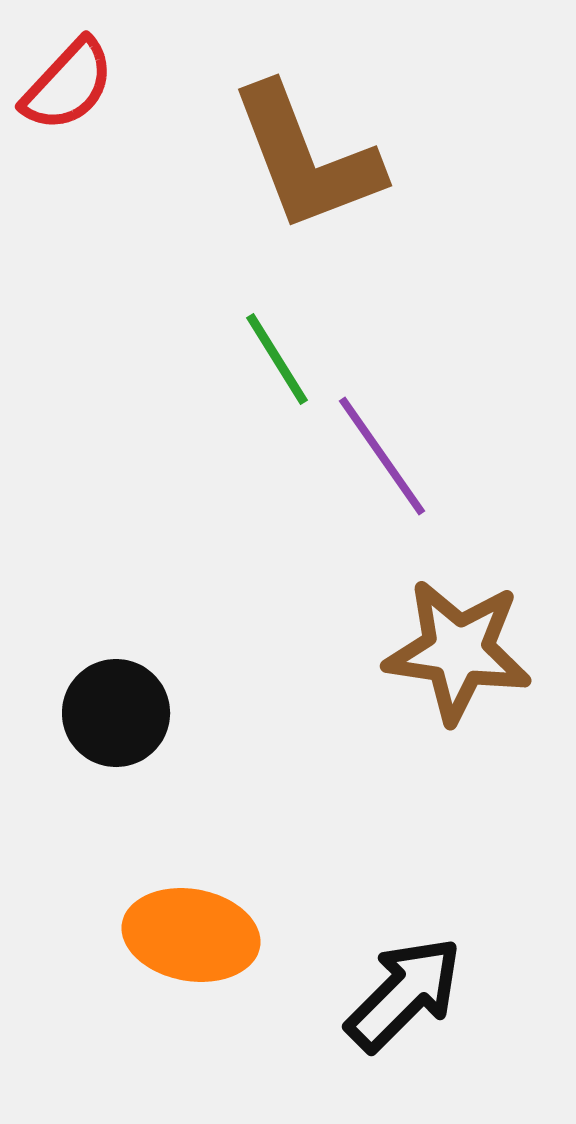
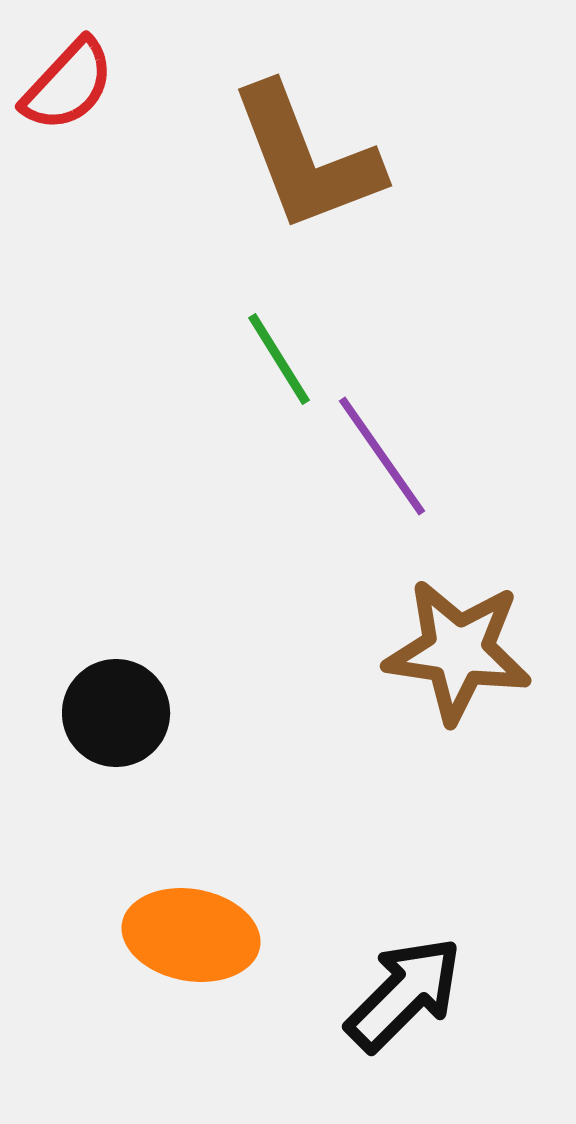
green line: moved 2 px right
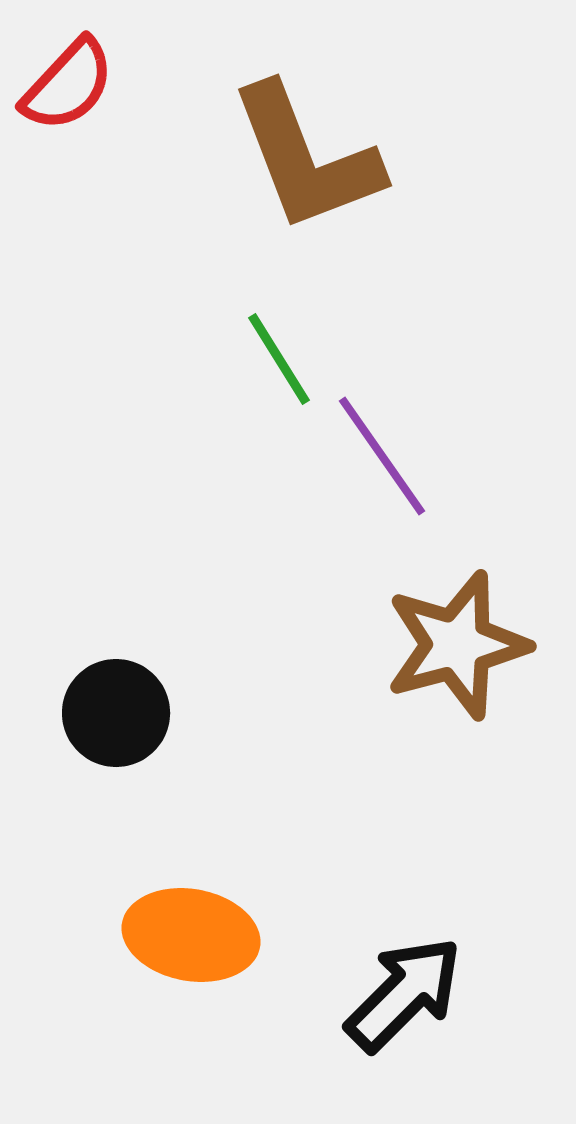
brown star: moved 1 px left, 6 px up; rotated 23 degrees counterclockwise
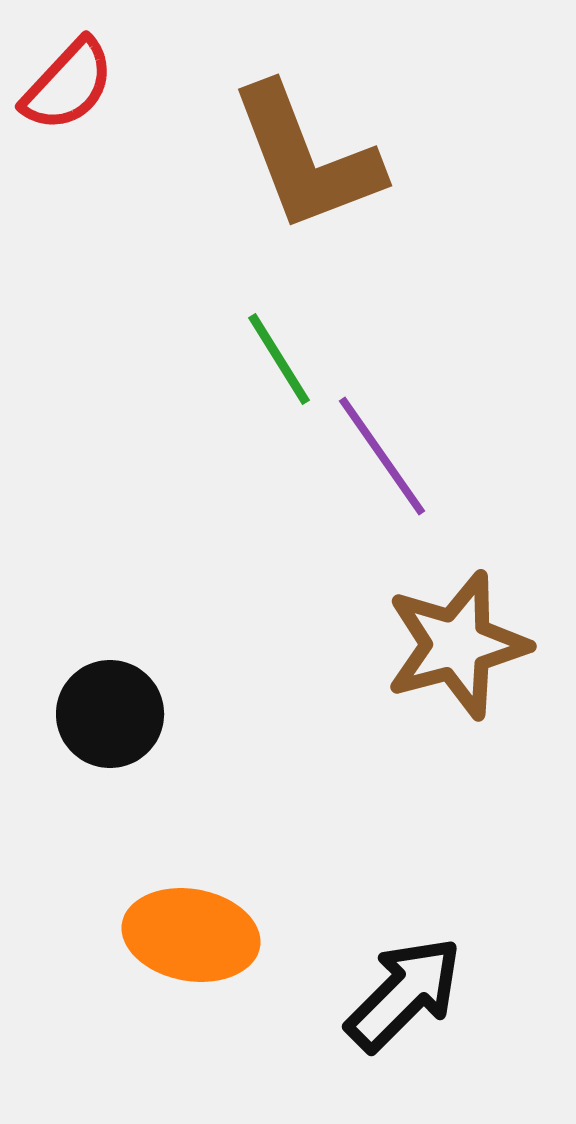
black circle: moved 6 px left, 1 px down
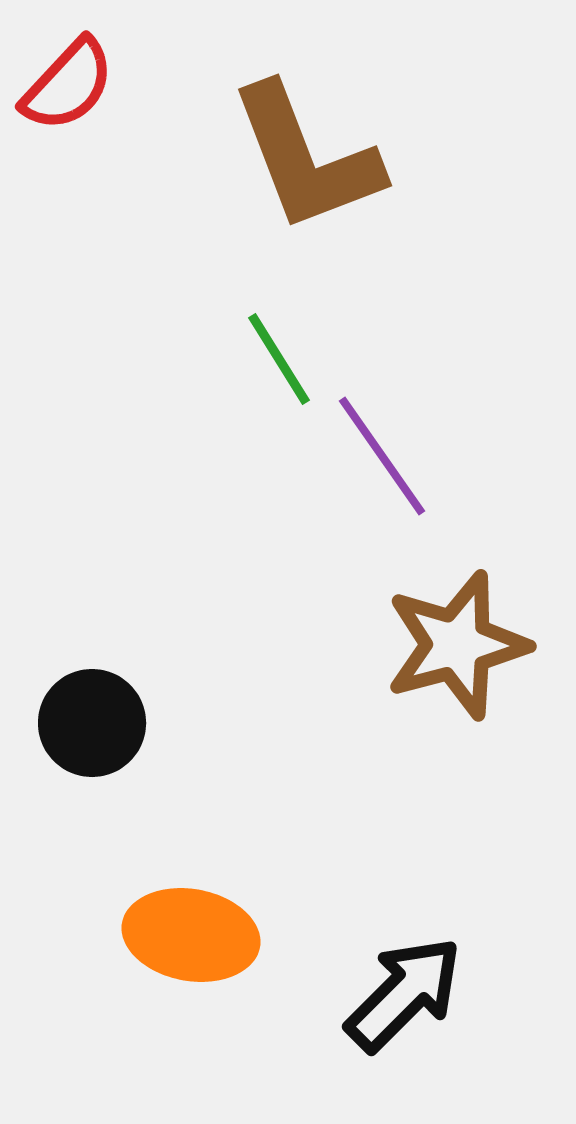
black circle: moved 18 px left, 9 px down
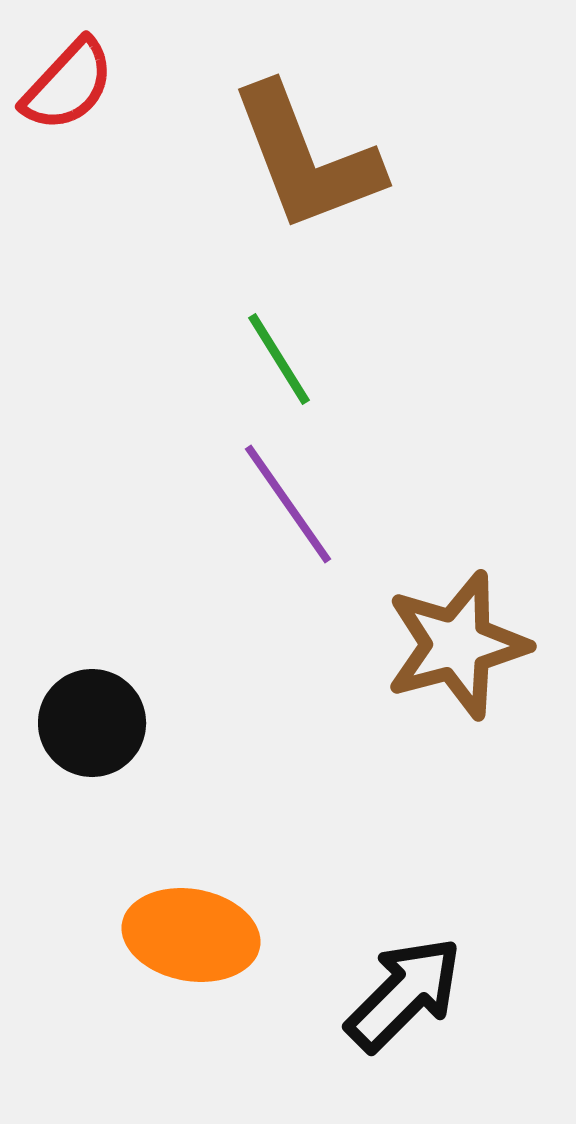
purple line: moved 94 px left, 48 px down
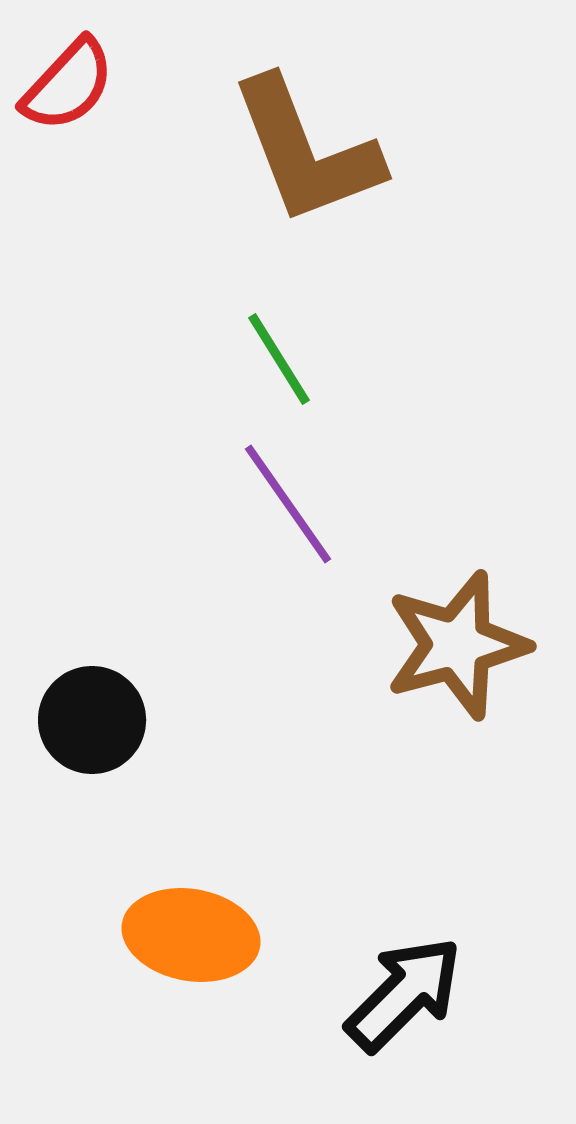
brown L-shape: moved 7 px up
black circle: moved 3 px up
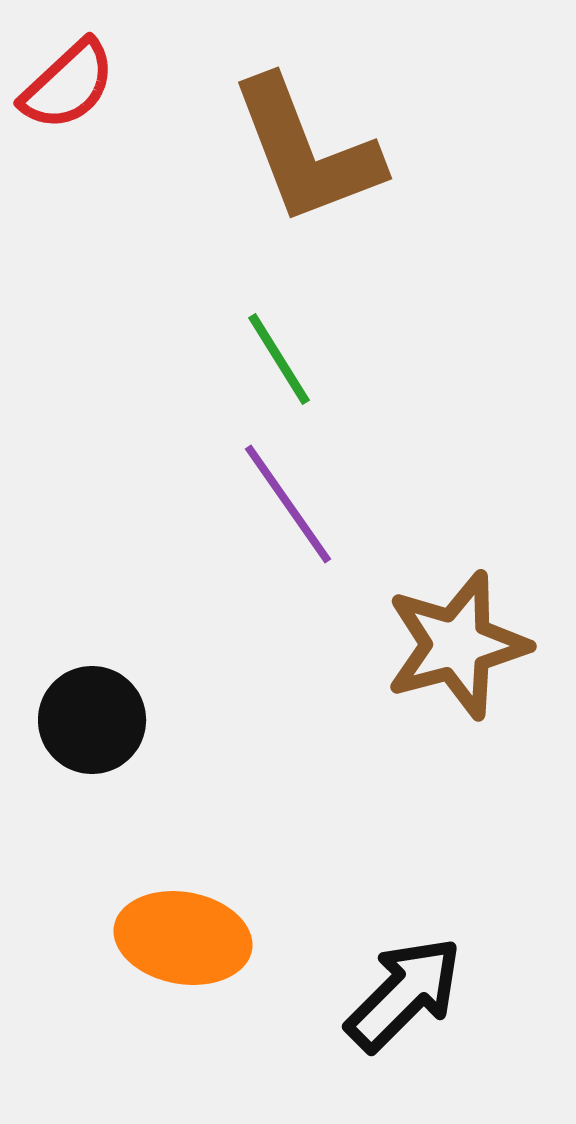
red semicircle: rotated 4 degrees clockwise
orange ellipse: moved 8 px left, 3 px down
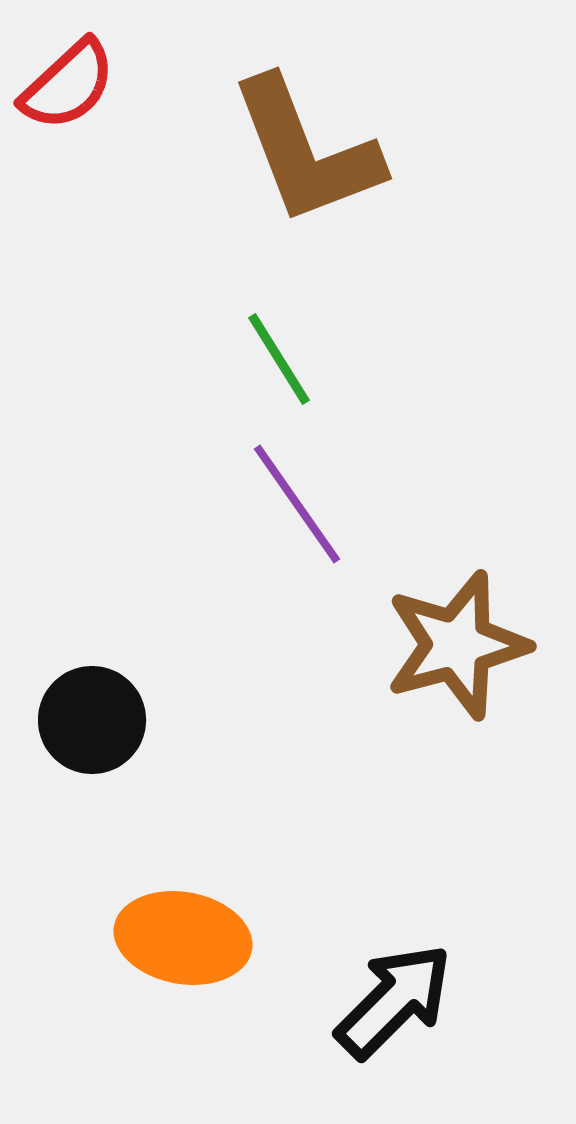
purple line: moved 9 px right
black arrow: moved 10 px left, 7 px down
